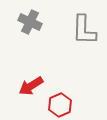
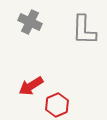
red hexagon: moved 3 px left
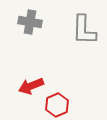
gray cross: rotated 15 degrees counterclockwise
red arrow: rotated 10 degrees clockwise
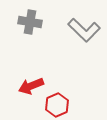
gray L-shape: rotated 48 degrees counterclockwise
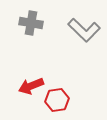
gray cross: moved 1 px right, 1 px down
red hexagon: moved 5 px up; rotated 15 degrees clockwise
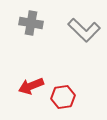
red hexagon: moved 6 px right, 3 px up
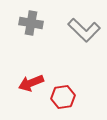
red arrow: moved 3 px up
